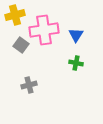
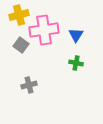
yellow cross: moved 4 px right
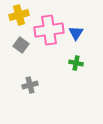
pink cross: moved 5 px right
blue triangle: moved 2 px up
gray cross: moved 1 px right
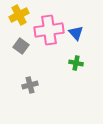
yellow cross: rotated 12 degrees counterclockwise
blue triangle: rotated 14 degrees counterclockwise
gray square: moved 1 px down
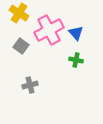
yellow cross: moved 2 px up; rotated 30 degrees counterclockwise
pink cross: rotated 20 degrees counterclockwise
green cross: moved 3 px up
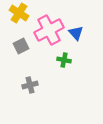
gray square: rotated 28 degrees clockwise
green cross: moved 12 px left
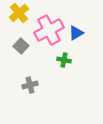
yellow cross: rotated 18 degrees clockwise
blue triangle: rotated 42 degrees clockwise
gray square: rotated 21 degrees counterclockwise
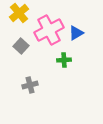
green cross: rotated 16 degrees counterclockwise
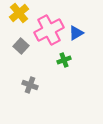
green cross: rotated 16 degrees counterclockwise
gray cross: rotated 35 degrees clockwise
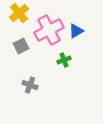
blue triangle: moved 2 px up
gray square: rotated 21 degrees clockwise
